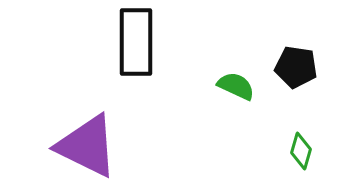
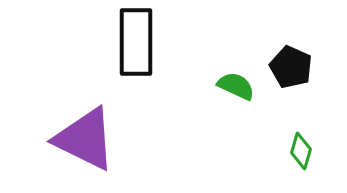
black pentagon: moved 5 px left; rotated 15 degrees clockwise
purple triangle: moved 2 px left, 7 px up
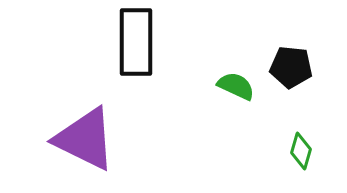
black pentagon: rotated 18 degrees counterclockwise
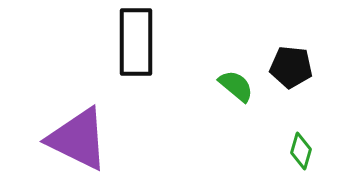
green semicircle: rotated 15 degrees clockwise
purple triangle: moved 7 px left
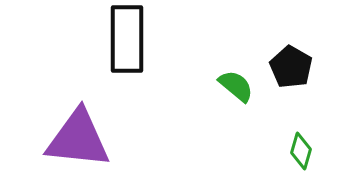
black rectangle: moved 9 px left, 3 px up
black pentagon: rotated 24 degrees clockwise
purple triangle: rotated 20 degrees counterclockwise
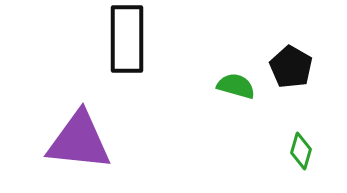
green semicircle: rotated 24 degrees counterclockwise
purple triangle: moved 1 px right, 2 px down
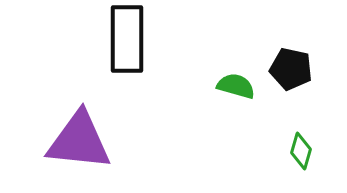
black pentagon: moved 2 px down; rotated 18 degrees counterclockwise
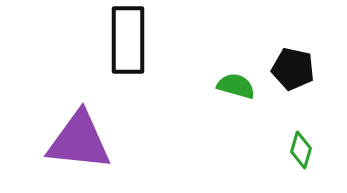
black rectangle: moved 1 px right, 1 px down
black pentagon: moved 2 px right
green diamond: moved 1 px up
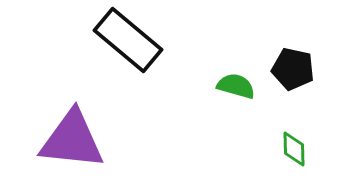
black rectangle: rotated 50 degrees counterclockwise
purple triangle: moved 7 px left, 1 px up
green diamond: moved 7 px left, 1 px up; rotated 18 degrees counterclockwise
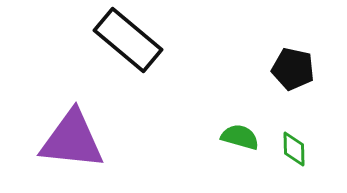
green semicircle: moved 4 px right, 51 px down
